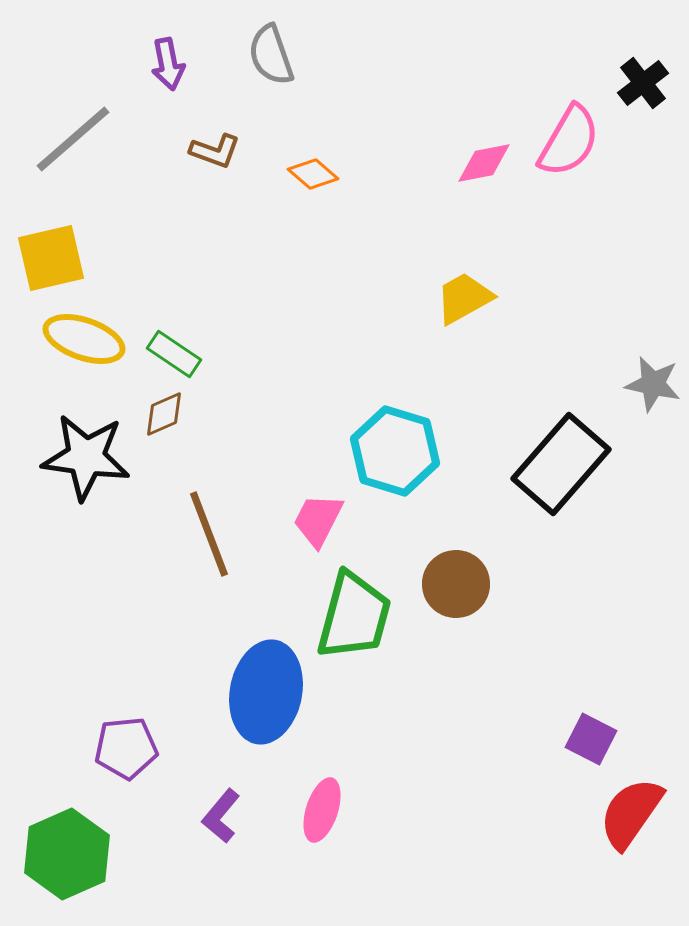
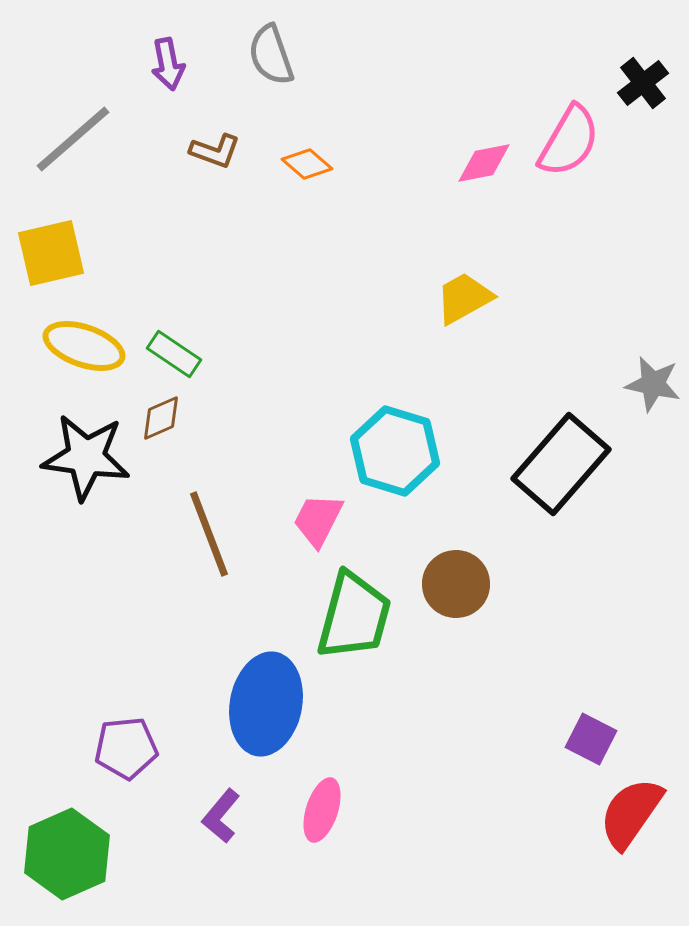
orange diamond: moved 6 px left, 10 px up
yellow square: moved 5 px up
yellow ellipse: moved 7 px down
brown diamond: moved 3 px left, 4 px down
blue ellipse: moved 12 px down
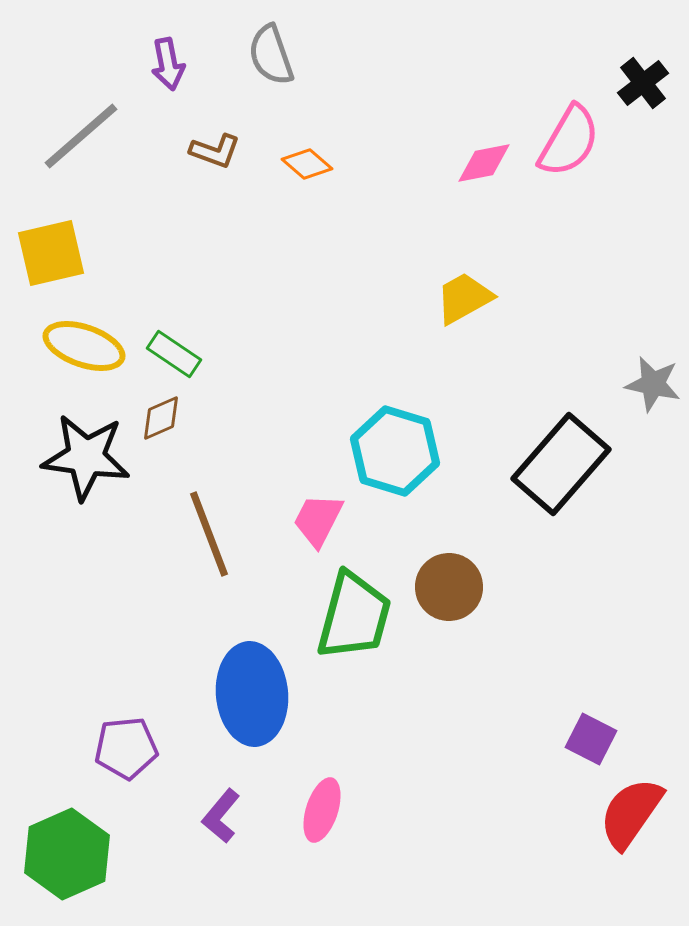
gray line: moved 8 px right, 3 px up
brown circle: moved 7 px left, 3 px down
blue ellipse: moved 14 px left, 10 px up; rotated 16 degrees counterclockwise
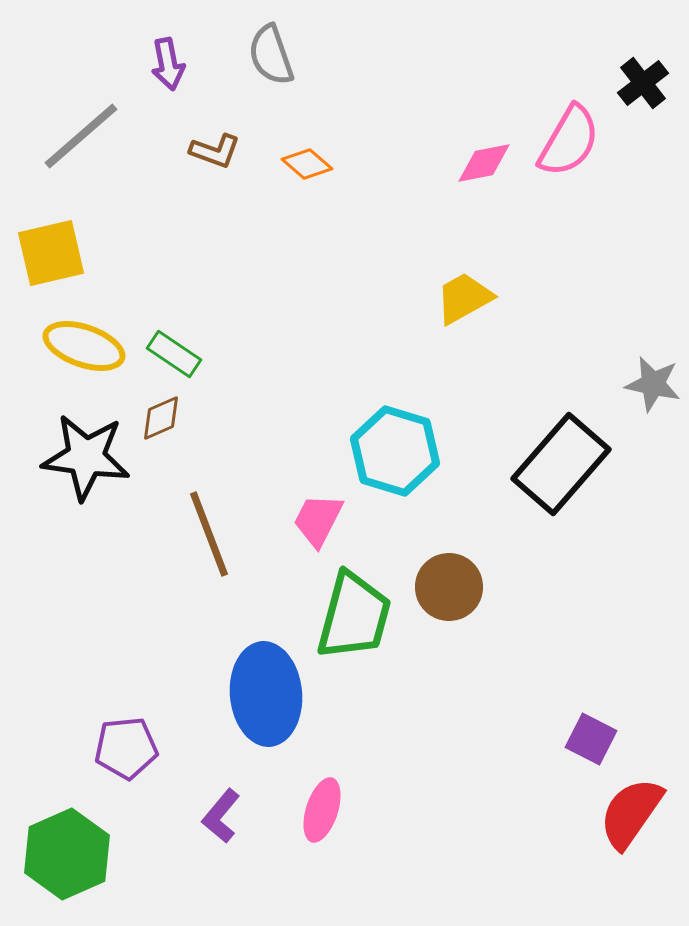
blue ellipse: moved 14 px right
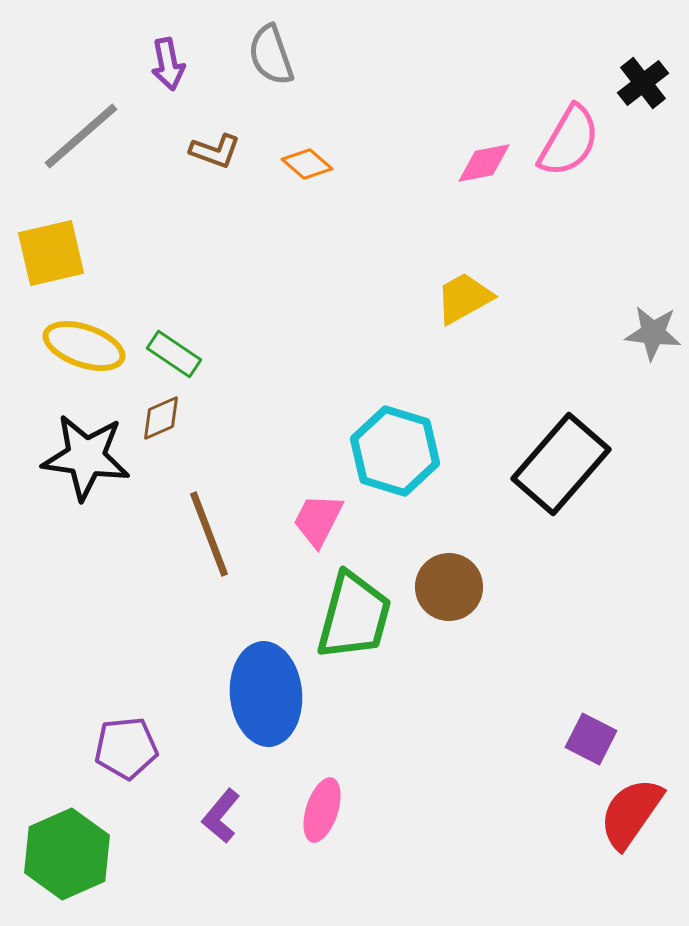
gray star: moved 51 px up; rotated 6 degrees counterclockwise
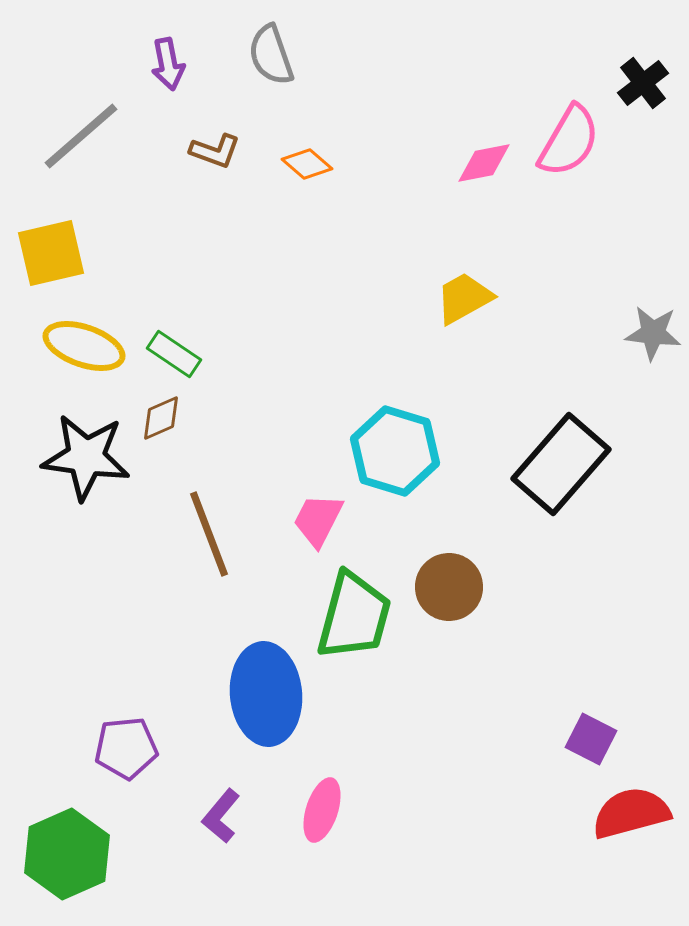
red semicircle: rotated 40 degrees clockwise
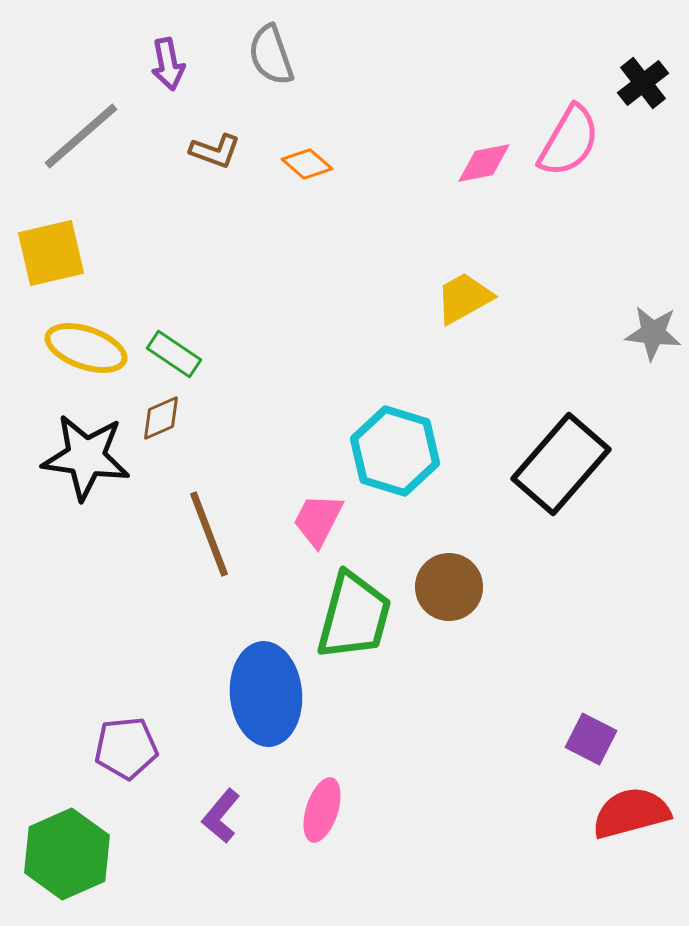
yellow ellipse: moved 2 px right, 2 px down
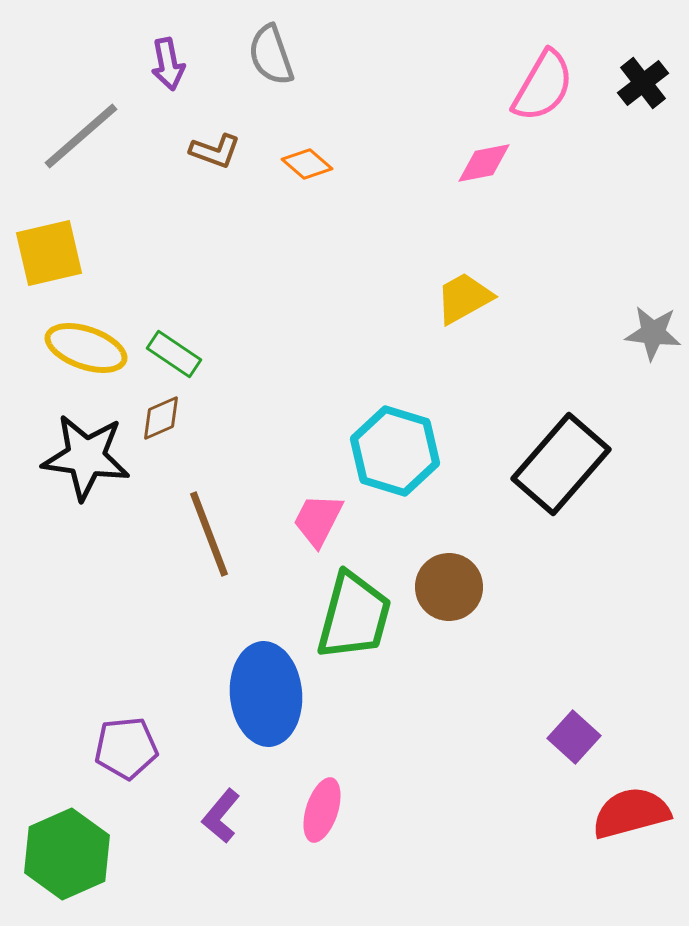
pink semicircle: moved 26 px left, 55 px up
yellow square: moved 2 px left
purple square: moved 17 px left, 2 px up; rotated 15 degrees clockwise
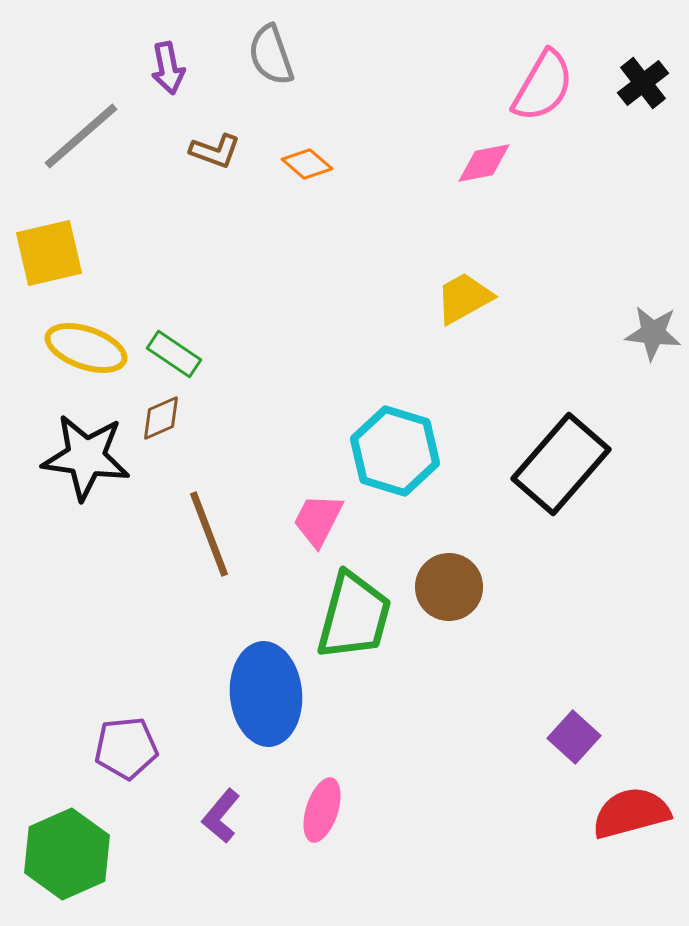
purple arrow: moved 4 px down
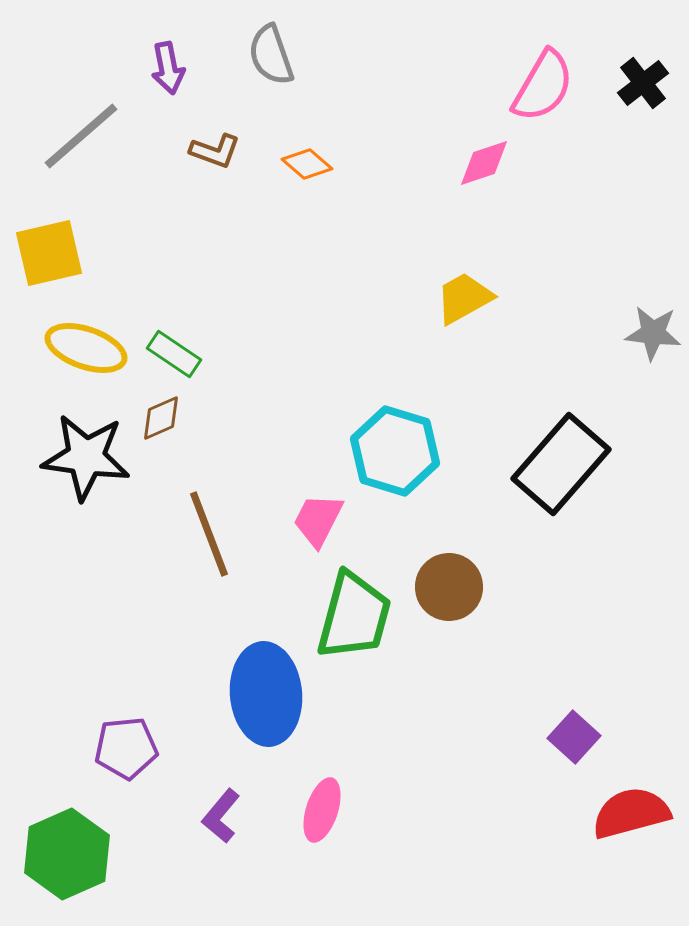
pink diamond: rotated 8 degrees counterclockwise
